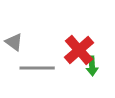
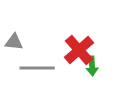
gray triangle: rotated 30 degrees counterclockwise
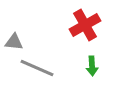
red cross: moved 6 px right, 25 px up; rotated 12 degrees clockwise
gray line: rotated 24 degrees clockwise
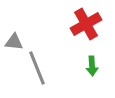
red cross: moved 1 px right, 1 px up
gray line: rotated 44 degrees clockwise
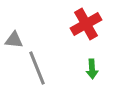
gray triangle: moved 2 px up
green arrow: moved 3 px down
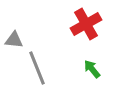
green arrow: rotated 144 degrees clockwise
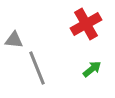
green arrow: rotated 90 degrees clockwise
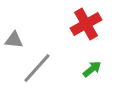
gray line: rotated 64 degrees clockwise
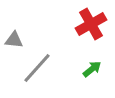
red cross: moved 5 px right
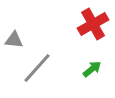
red cross: moved 2 px right
